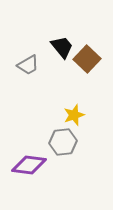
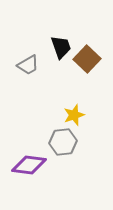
black trapezoid: moved 1 px left; rotated 20 degrees clockwise
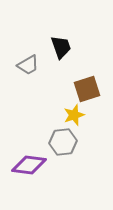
brown square: moved 30 px down; rotated 28 degrees clockwise
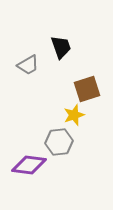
gray hexagon: moved 4 px left
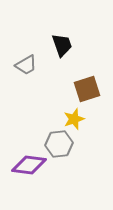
black trapezoid: moved 1 px right, 2 px up
gray trapezoid: moved 2 px left
yellow star: moved 4 px down
gray hexagon: moved 2 px down
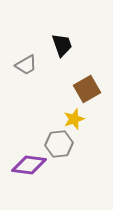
brown square: rotated 12 degrees counterclockwise
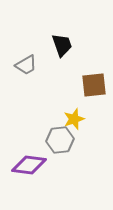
brown square: moved 7 px right, 4 px up; rotated 24 degrees clockwise
gray hexagon: moved 1 px right, 4 px up
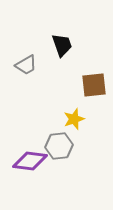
gray hexagon: moved 1 px left, 6 px down
purple diamond: moved 1 px right, 4 px up
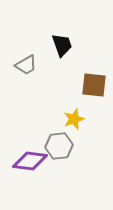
brown square: rotated 12 degrees clockwise
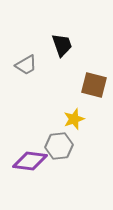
brown square: rotated 8 degrees clockwise
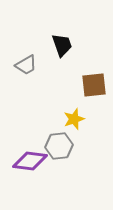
brown square: rotated 20 degrees counterclockwise
